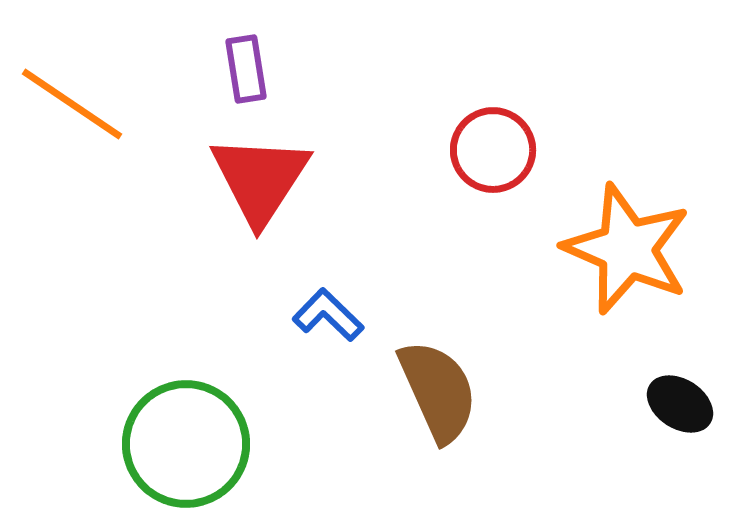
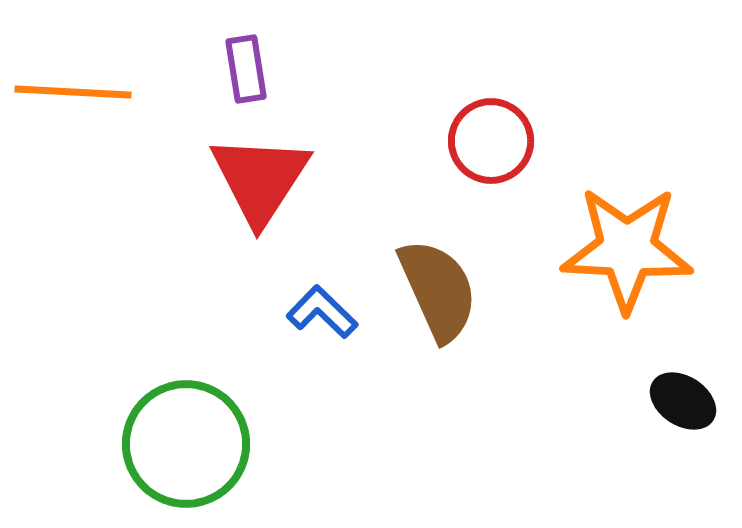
orange line: moved 1 px right, 12 px up; rotated 31 degrees counterclockwise
red circle: moved 2 px left, 9 px up
orange star: rotated 20 degrees counterclockwise
blue L-shape: moved 6 px left, 3 px up
brown semicircle: moved 101 px up
black ellipse: moved 3 px right, 3 px up
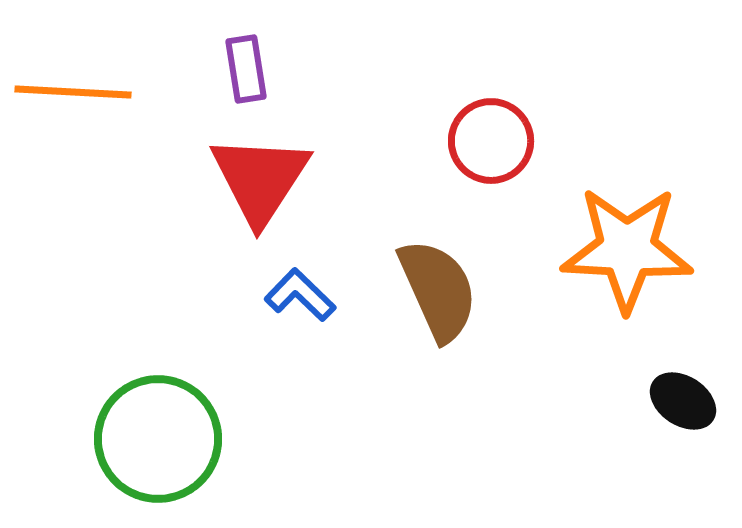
blue L-shape: moved 22 px left, 17 px up
green circle: moved 28 px left, 5 px up
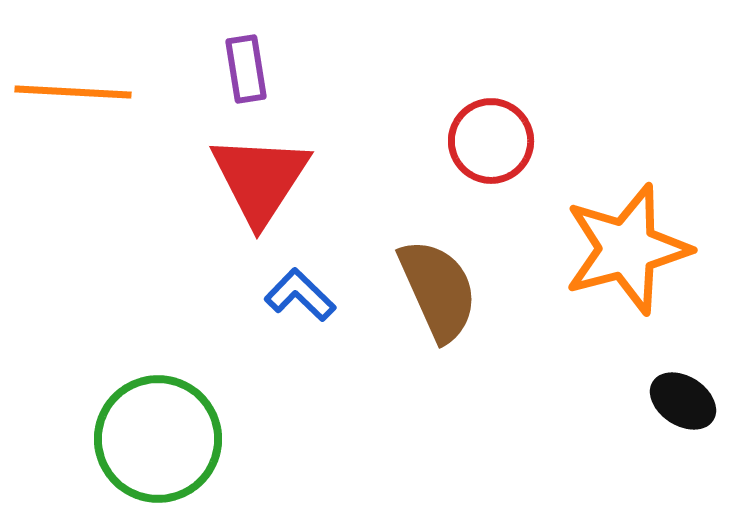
orange star: rotated 18 degrees counterclockwise
